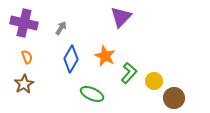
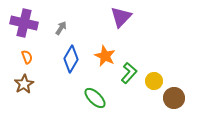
green ellipse: moved 3 px right, 4 px down; rotated 20 degrees clockwise
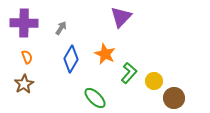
purple cross: rotated 12 degrees counterclockwise
orange star: moved 2 px up
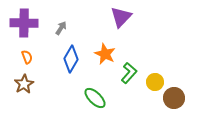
yellow circle: moved 1 px right, 1 px down
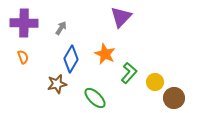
orange semicircle: moved 4 px left
brown star: moved 33 px right; rotated 18 degrees clockwise
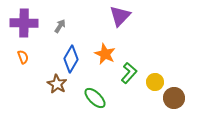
purple triangle: moved 1 px left, 1 px up
gray arrow: moved 1 px left, 2 px up
brown star: rotated 30 degrees counterclockwise
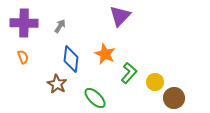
blue diamond: rotated 24 degrees counterclockwise
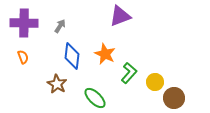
purple triangle: rotated 25 degrees clockwise
blue diamond: moved 1 px right, 3 px up
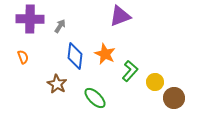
purple cross: moved 6 px right, 4 px up
blue diamond: moved 3 px right
green L-shape: moved 1 px right, 2 px up
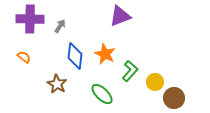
orange semicircle: moved 1 px right; rotated 32 degrees counterclockwise
green ellipse: moved 7 px right, 4 px up
